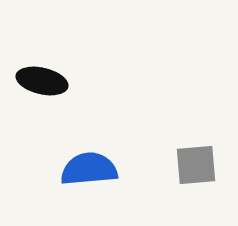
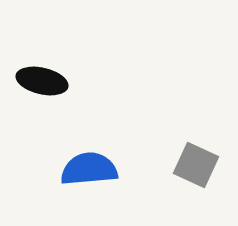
gray square: rotated 30 degrees clockwise
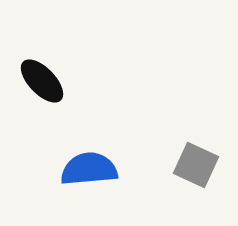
black ellipse: rotated 33 degrees clockwise
